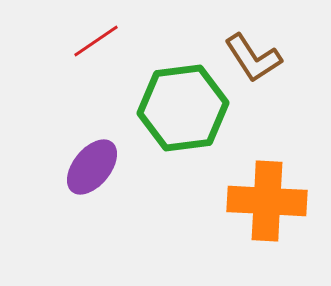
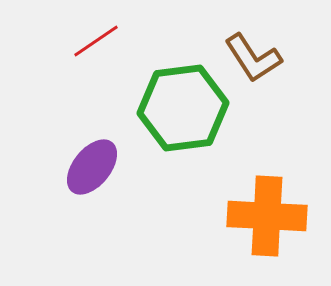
orange cross: moved 15 px down
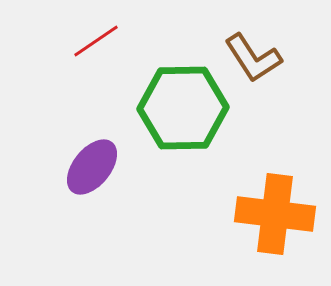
green hexagon: rotated 6 degrees clockwise
orange cross: moved 8 px right, 2 px up; rotated 4 degrees clockwise
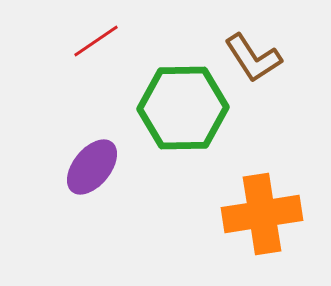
orange cross: moved 13 px left; rotated 16 degrees counterclockwise
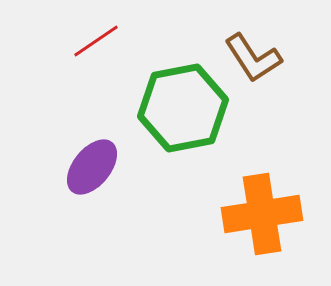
green hexagon: rotated 10 degrees counterclockwise
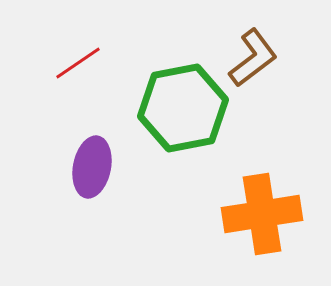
red line: moved 18 px left, 22 px down
brown L-shape: rotated 94 degrees counterclockwise
purple ellipse: rotated 28 degrees counterclockwise
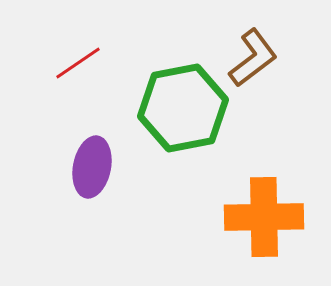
orange cross: moved 2 px right, 3 px down; rotated 8 degrees clockwise
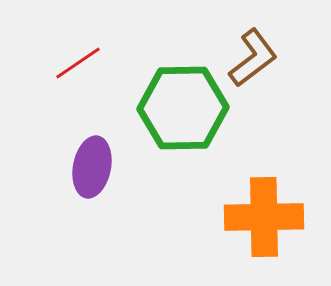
green hexagon: rotated 10 degrees clockwise
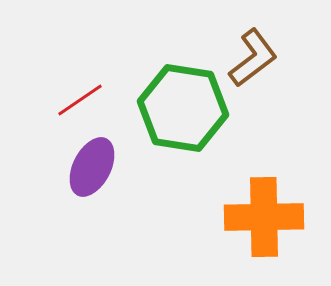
red line: moved 2 px right, 37 px down
green hexagon: rotated 10 degrees clockwise
purple ellipse: rotated 16 degrees clockwise
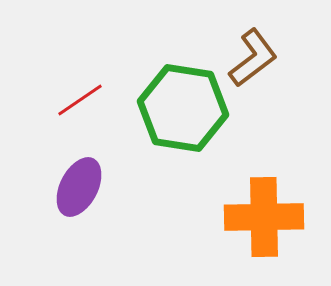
purple ellipse: moved 13 px left, 20 px down
